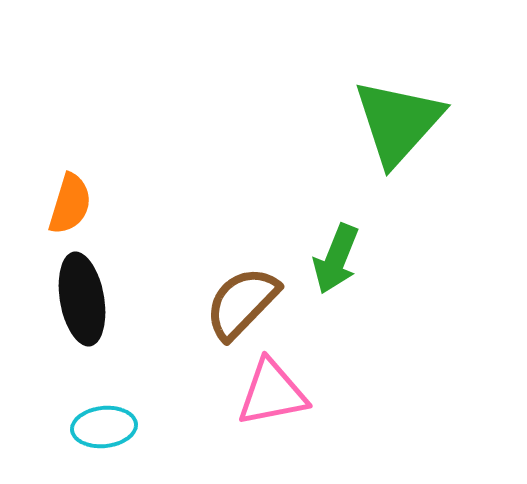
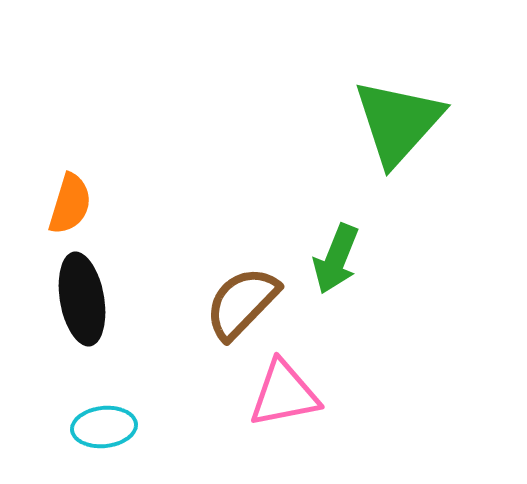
pink triangle: moved 12 px right, 1 px down
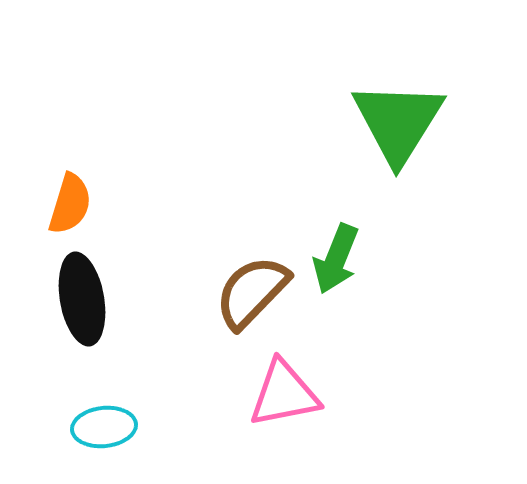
green triangle: rotated 10 degrees counterclockwise
brown semicircle: moved 10 px right, 11 px up
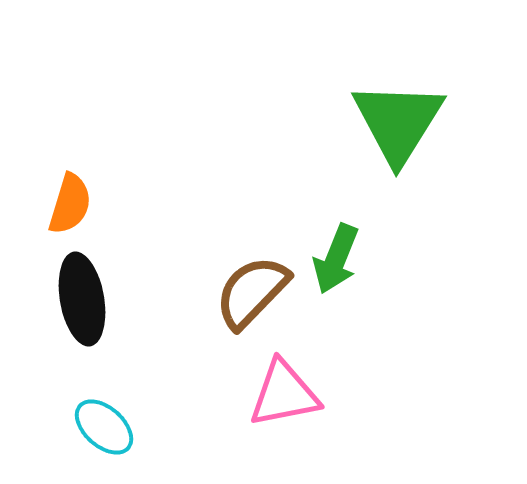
cyan ellipse: rotated 48 degrees clockwise
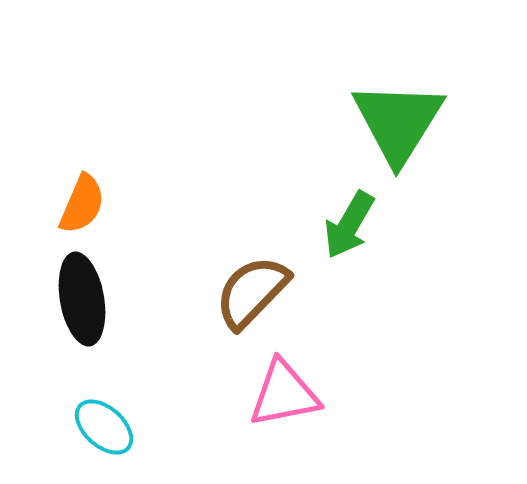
orange semicircle: moved 12 px right; rotated 6 degrees clockwise
green arrow: moved 13 px right, 34 px up; rotated 8 degrees clockwise
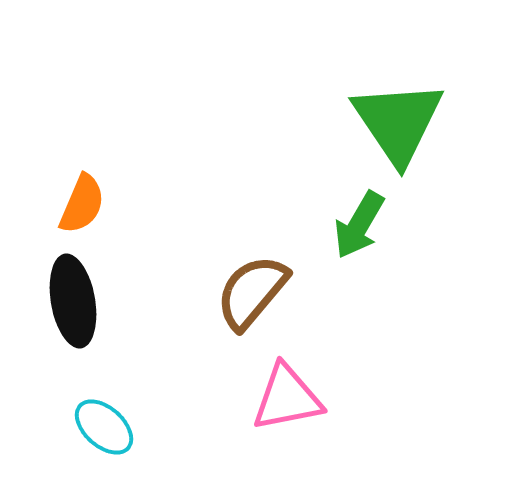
green triangle: rotated 6 degrees counterclockwise
green arrow: moved 10 px right
brown semicircle: rotated 4 degrees counterclockwise
black ellipse: moved 9 px left, 2 px down
pink triangle: moved 3 px right, 4 px down
